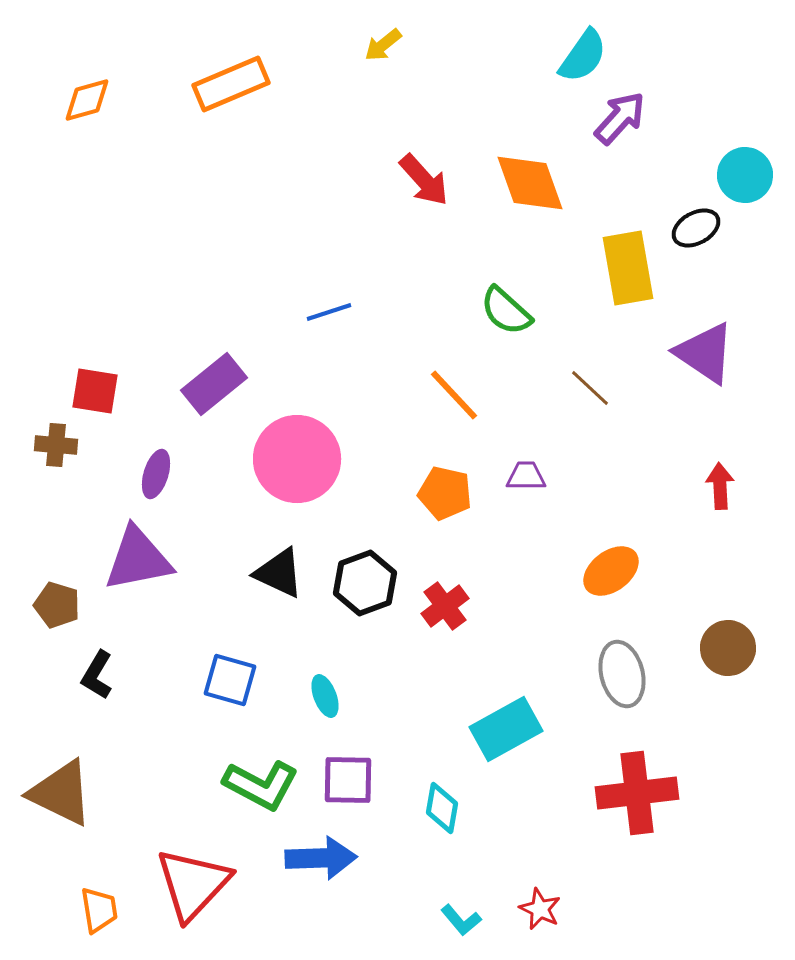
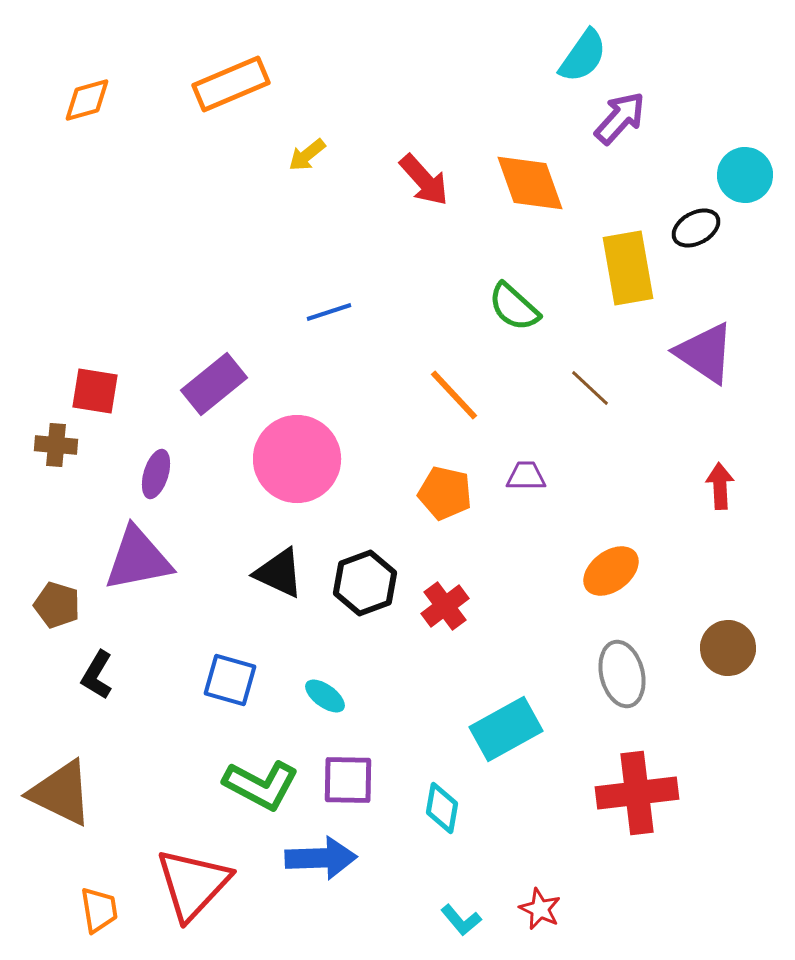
yellow arrow at (383, 45): moved 76 px left, 110 px down
green semicircle at (506, 311): moved 8 px right, 4 px up
cyan ellipse at (325, 696): rotated 33 degrees counterclockwise
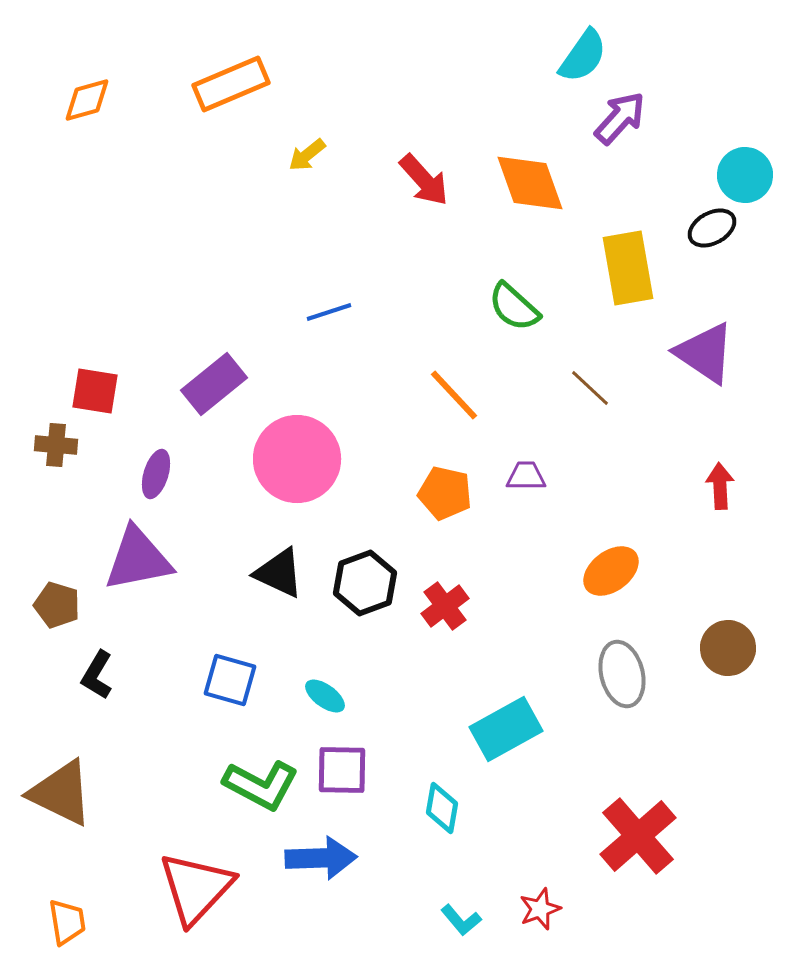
black ellipse at (696, 228): moved 16 px right
purple square at (348, 780): moved 6 px left, 10 px up
red cross at (637, 793): moved 1 px right, 43 px down; rotated 34 degrees counterclockwise
red triangle at (193, 884): moved 3 px right, 4 px down
red star at (540, 909): rotated 27 degrees clockwise
orange trapezoid at (99, 910): moved 32 px left, 12 px down
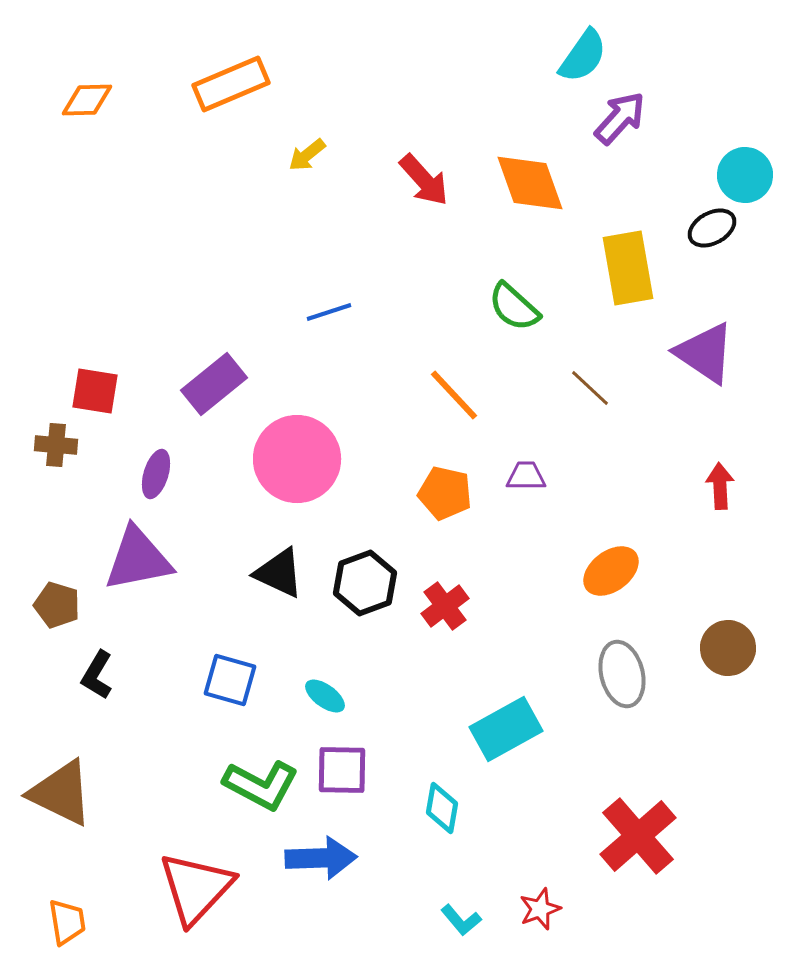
orange diamond at (87, 100): rotated 14 degrees clockwise
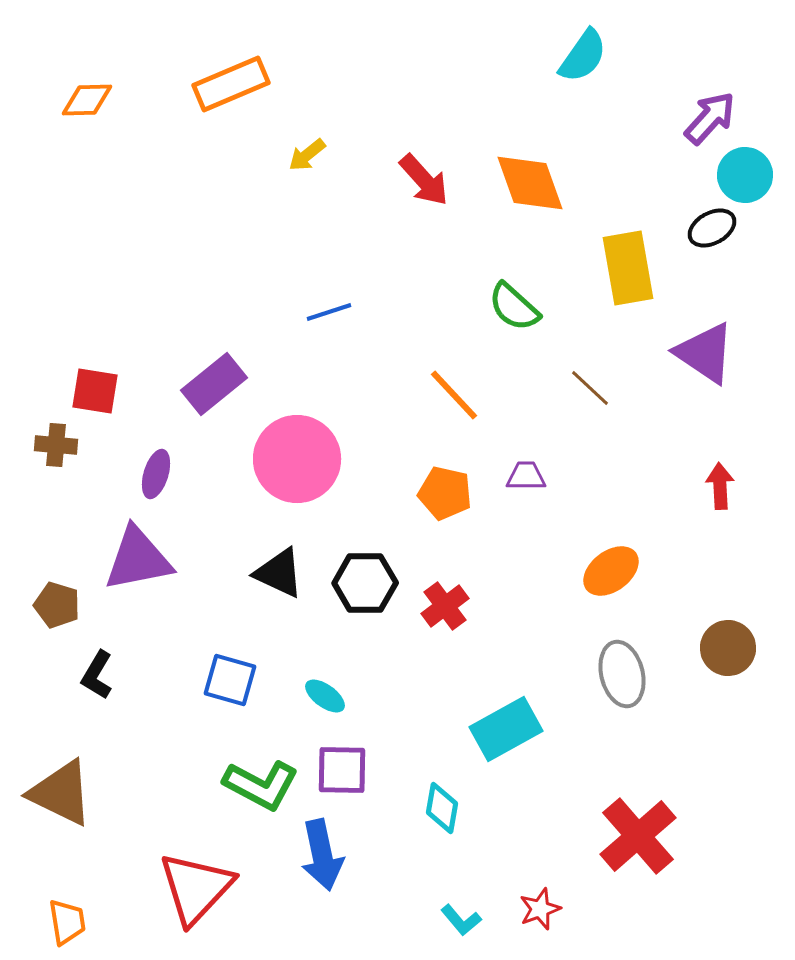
purple arrow at (620, 118): moved 90 px right
black hexagon at (365, 583): rotated 20 degrees clockwise
blue arrow at (321, 858): moved 1 px right, 3 px up; rotated 80 degrees clockwise
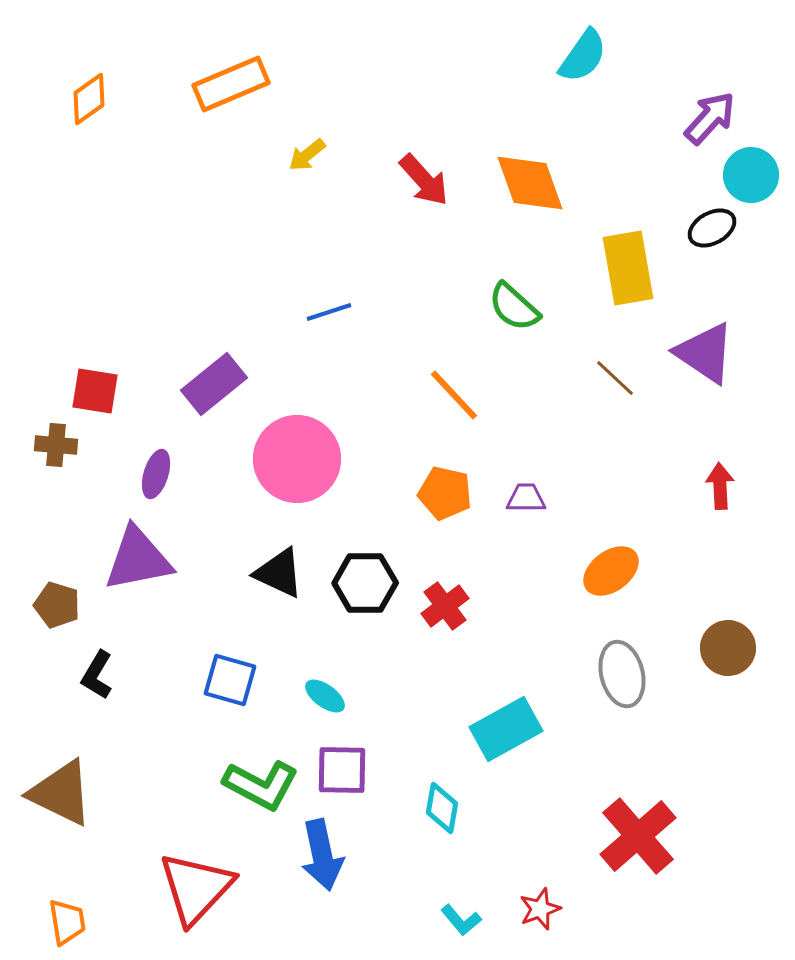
orange diamond at (87, 100): moved 2 px right, 1 px up; rotated 34 degrees counterclockwise
cyan circle at (745, 175): moved 6 px right
brown line at (590, 388): moved 25 px right, 10 px up
purple trapezoid at (526, 476): moved 22 px down
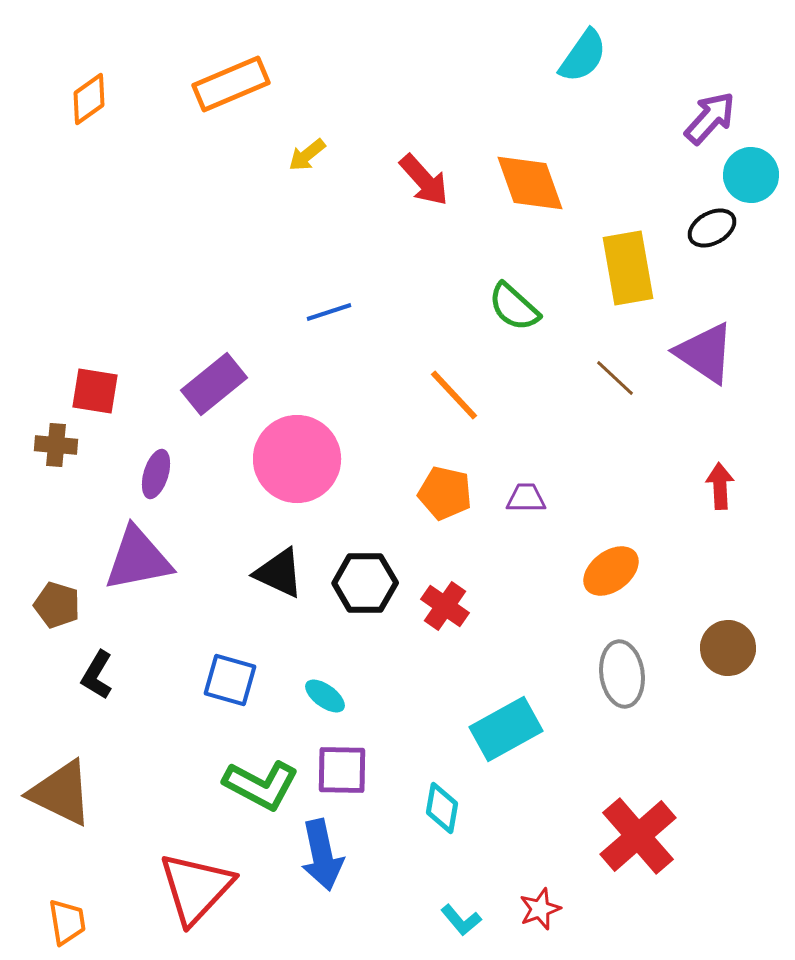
red cross at (445, 606): rotated 18 degrees counterclockwise
gray ellipse at (622, 674): rotated 6 degrees clockwise
